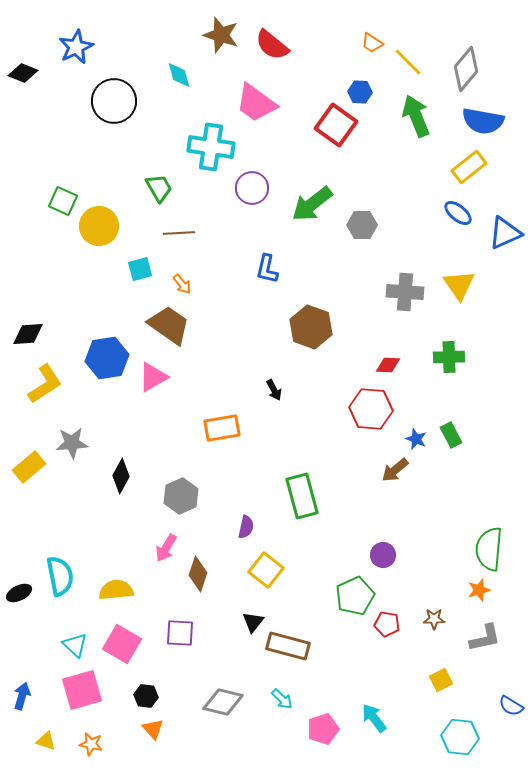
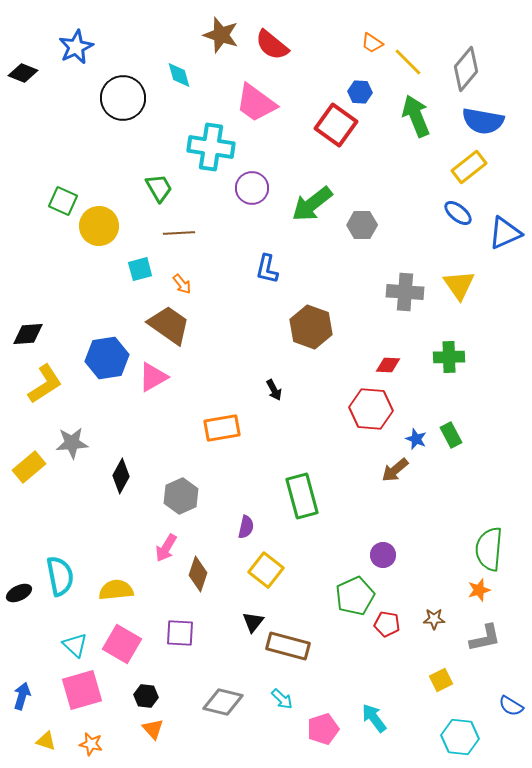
black circle at (114, 101): moved 9 px right, 3 px up
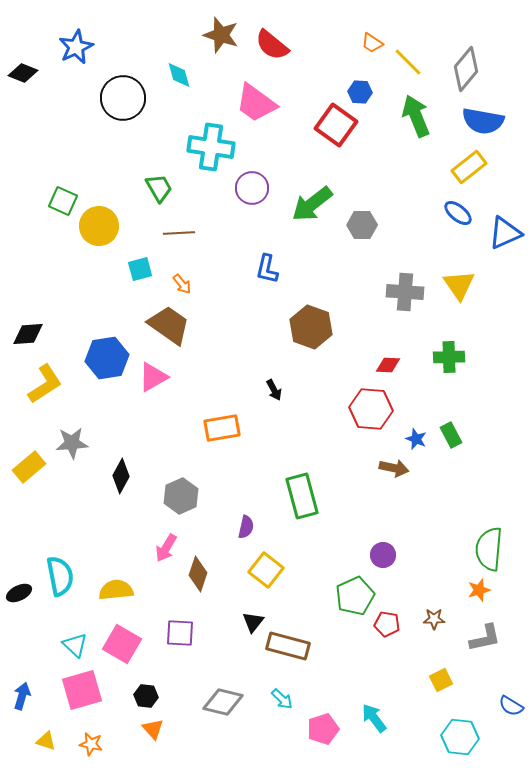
brown arrow at (395, 470): moved 1 px left, 2 px up; rotated 128 degrees counterclockwise
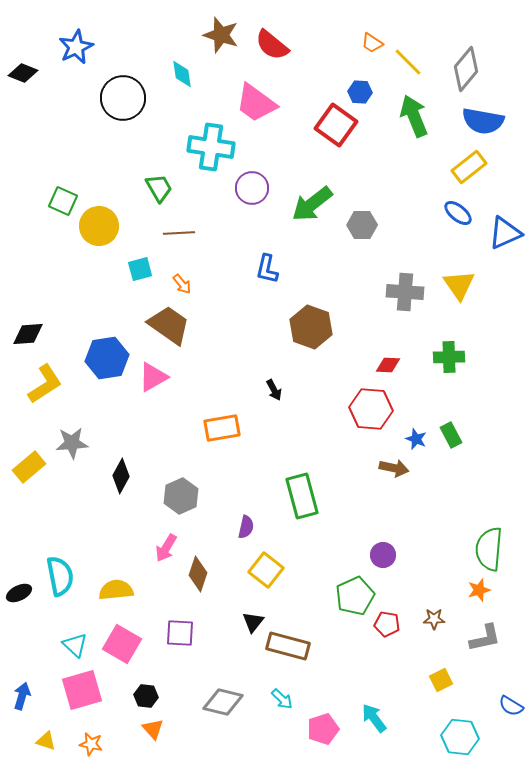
cyan diamond at (179, 75): moved 3 px right, 1 px up; rotated 8 degrees clockwise
green arrow at (416, 116): moved 2 px left
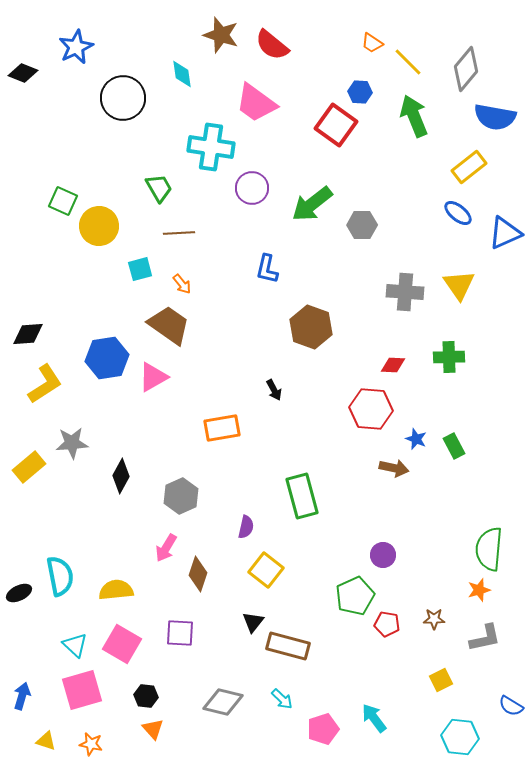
blue semicircle at (483, 121): moved 12 px right, 4 px up
red diamond at (388, 365): moved 5 px right
green rectangle at (451, 435): moved 3 px right, 11 px down
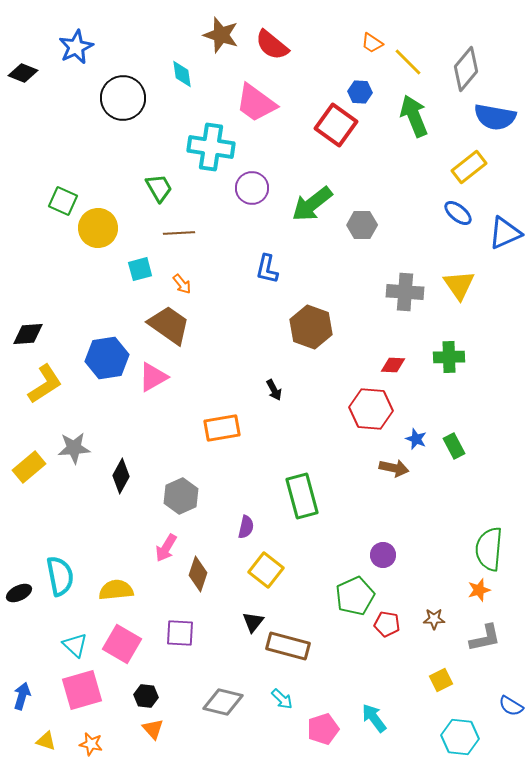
yellow circle at (99, 226): moved 1 px left, 2 px down
gray star at (72, 443): moved 2 px right, 5 px down
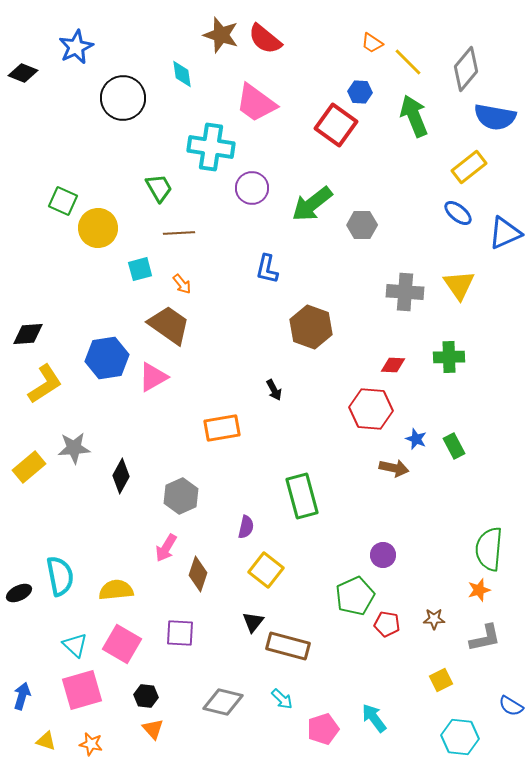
red semicircle at (272, 45): moved 7 px left, 6 px up
